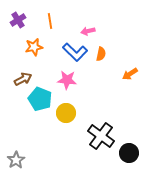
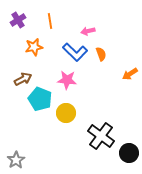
orange semicircle: rotated 32 degrees counterclockwise
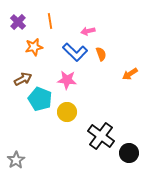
purple cross: moved 2 px down; rotated 14 degrees counterclockwise
yellow circle: moved 1 px right, 1 px up
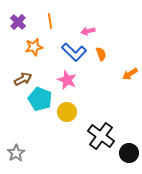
blue L-shape: moved 1 px left
pink star: rotated 18 degrees clockwise
gray star: moved 7 px up
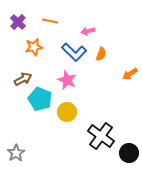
orange line: rotated 70 degrees counterclockwise
orange semicircle: rotated 40 degrees clockwise
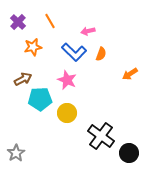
orange line: rotated 49 degrees clockwise
orange star: moved 1 px left
cyan pentagon: rotated 25 degrees counterclockwise
yellow circle: moved 1 px down
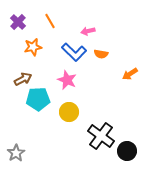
orange semicircle: rotated 80 degrees clockwise
cyan pentagon: moved 2 px left
yellow circle: moved 2 px right, 1 px up
black circle: moved 2 px left, 2 px up
